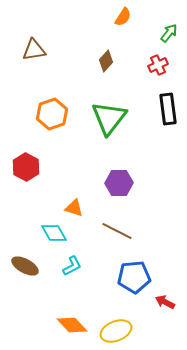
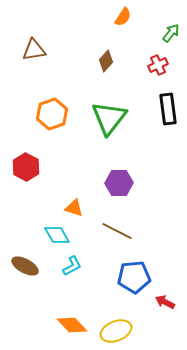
green arrow: moved 2 px right
cyan diamond: moved 3 px right, 2 px down
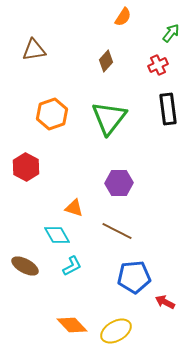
yellow ellipse: rotated 8 degrees counterclockwise
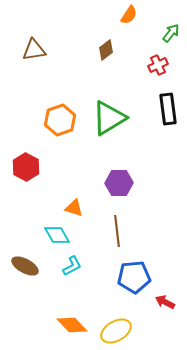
orange semicircle: moved 6 px right, 2 px up
brown diamond: moved 11 px up; rotated 10 degrees clockwise
orange hexagon: moved 8 px right, 6 px down
green triangle: rotated 21 degrees clockwise
brown line: rotated 56 degrees clockwise
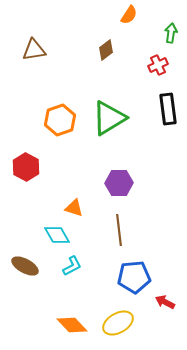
green arrow: rotated 30 degrees counterclockwise
brown line: moved 2 px right, 1 px up
yellow ellipse: moved 2 px right, 8 px up
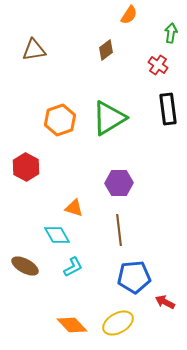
red cross: rotated 30 degrees counterclockwise
cyan L-shape: moved 1 px right, 1 px down
